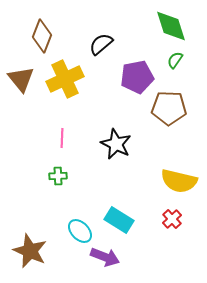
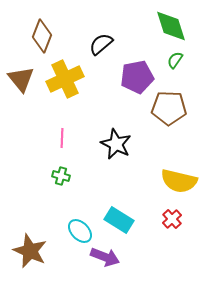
green cross: moved 3 px right; rotated 18 degrees clockwise
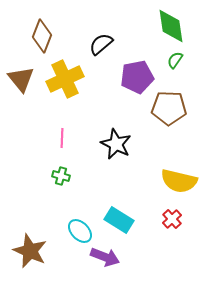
green diamond: rotated 9 degrees clockwise
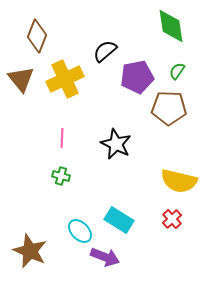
brown diamond: moved 5 px left
black semicircle: moved 4 px right, 7 px down
green semicircle: moved 2 px right, 11 px down
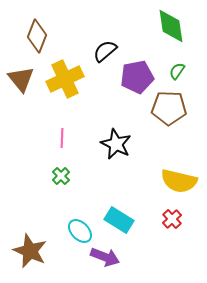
green cross: rotated 30 degrees clockwise
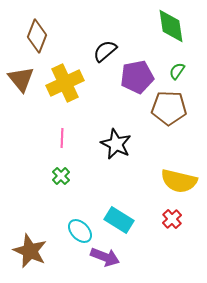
yellow cross: moved 4 px down
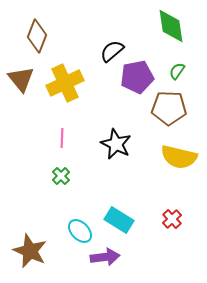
black semicircle: moved 7 px right
yellow semicircle: moved 24 px up
purple arrow: rotated 28 degrees counterclockwise
